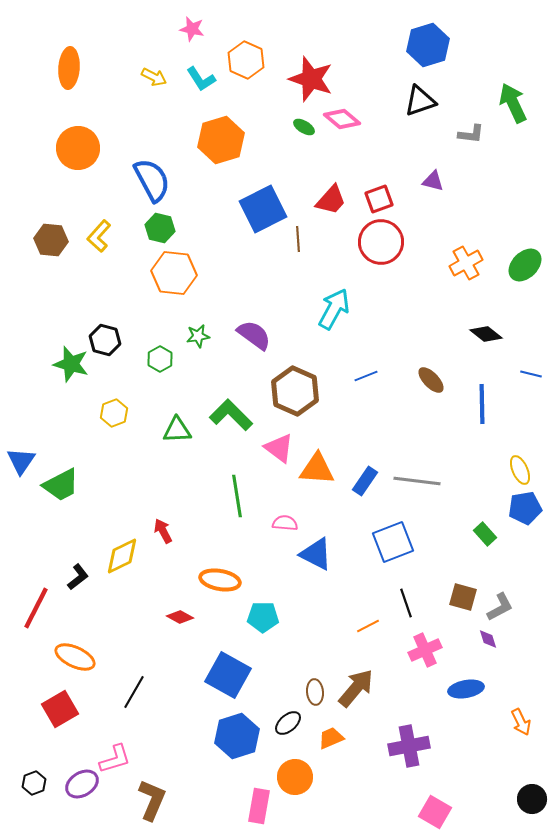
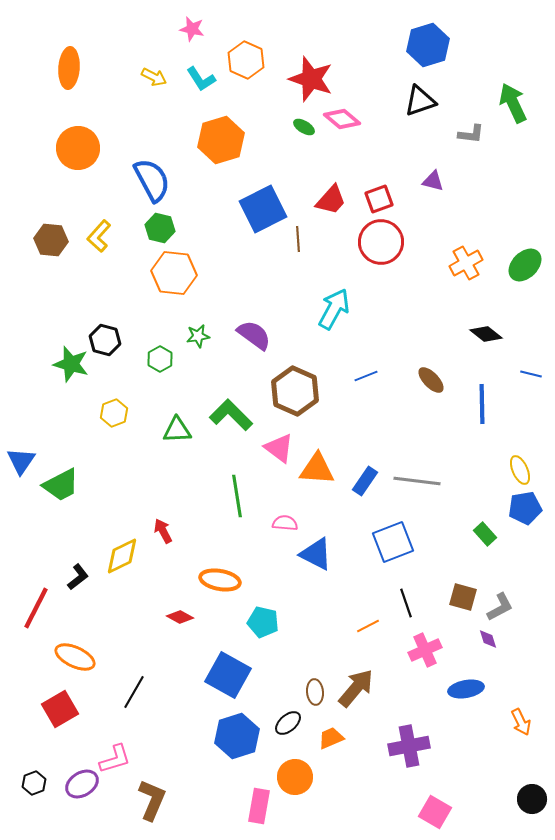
cyan pentagon at (263, 617): moved 5 px down; rotated 12 degrees clockwise
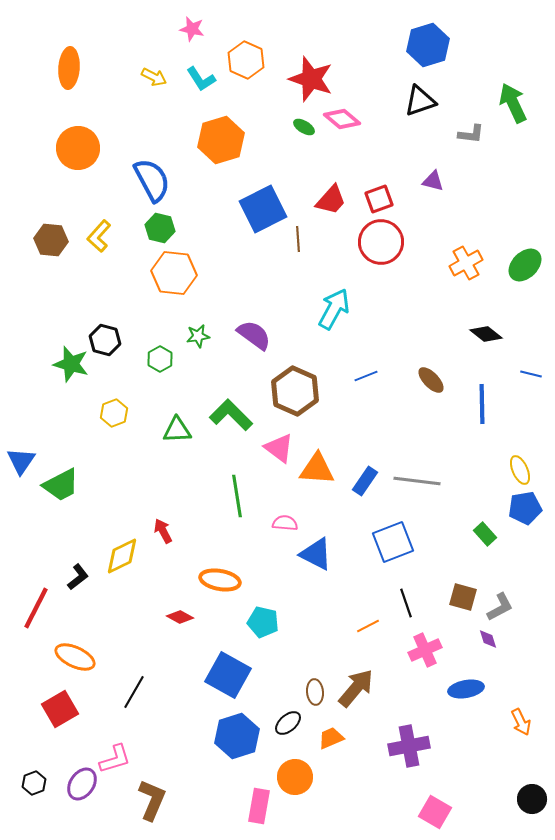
purple ellipse at (82, 784): rotated 24 degrees counterclockwise
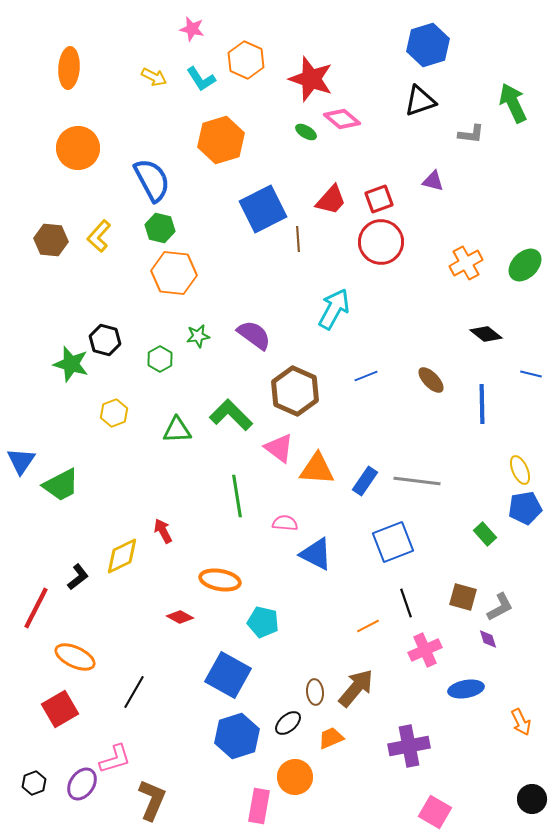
green ellipse at (304, 127): moved 2 px right, 5 px down
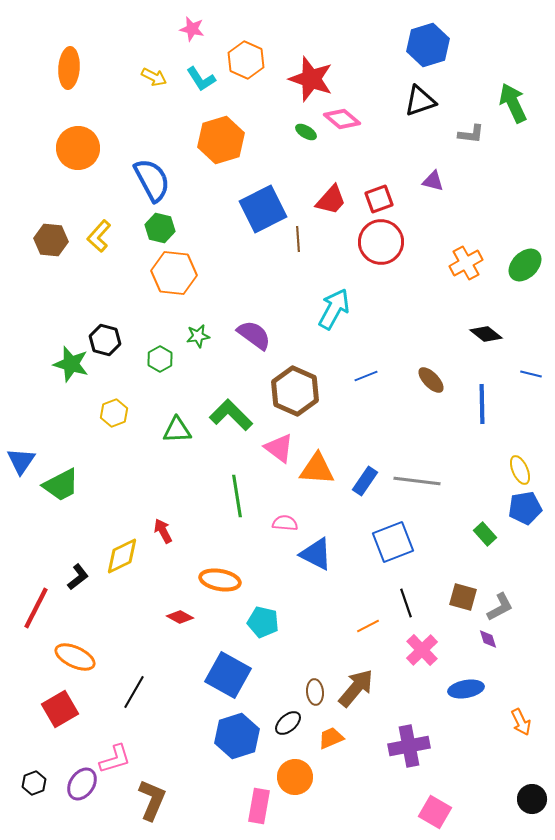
pink cross at (425, 650): moved 3 px left; rotated 20 degrees counterclockwise
